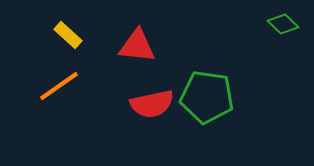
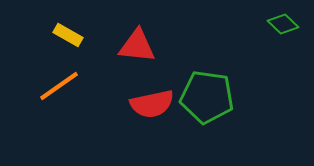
yellow rectangle: rotated 12 degrees counterclockwise
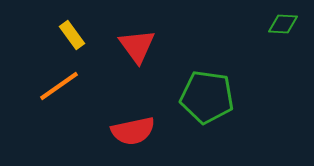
green diamond: rotated 40 degrees counterclockwise
yellow rectangle: moved 4 px right; rotated 24 degrees clockwise
red triangle: rotated 48 degrees clockwise
red semicircle: moved 19 px left, 27 px down
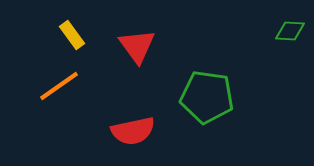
green diamond: moved 7 px right, 7 px down
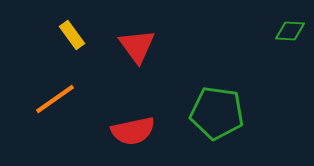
orange line: moved 4 px left, 13 px down
green pentagon: moved 10 px right, 16 px down
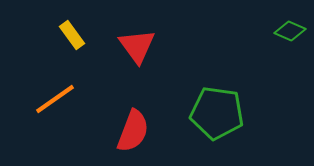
green diamond: rotated 20 degrees clockwise
red semicircle: rotated 57 degrees counterclockwise
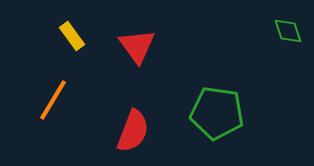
green diamond: moved 2 px left; rotated 48 degrees clockwise
yellow rectangle: moved 1 px down
orange line: moved 2 px left, 1 px down; rotated 24 degrees counterclockwise
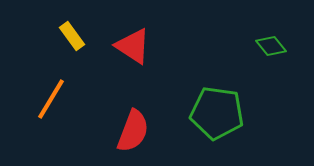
green diamond: moved 17 px left, 15 px down; rotated 20 degrees counterclockwise
red triangle: moved 4 px left; rotated 21 degrees counterclockwise
orange line: moved 2 px left, 1 px up
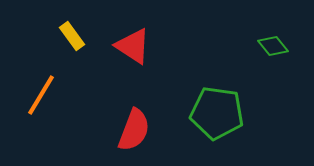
green diamond: moved 2 px right
orange line: moved 10 px left, 4 px up
red semicircle: moved 1 px right, 1 px up
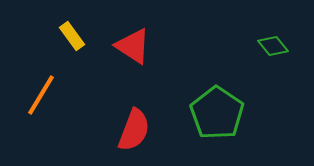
green pentagon: rotated 26 degrees clockwise
